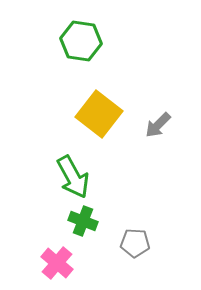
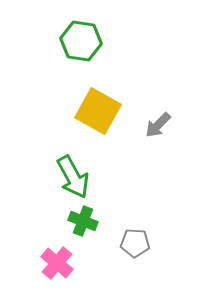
yellow square: moved 1 px left, 3 px up; rotated 9 degrees counterclockwise
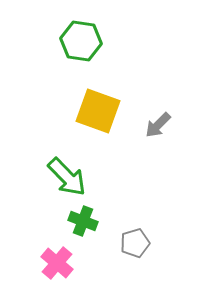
yellow square: rotated 9 degrees counterclockwise
green arrow: moved 6 px left; rotated 15 degrees counterclockwise
gray pentagon: rotated 20 degrees counterclockwise
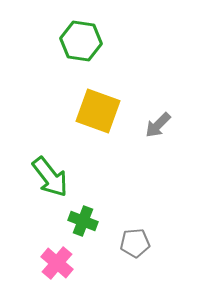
green arrow: moved 17 px left; rotated 6 degrees clockwise
gray pentagon: rotated 12 degrees clockwise
